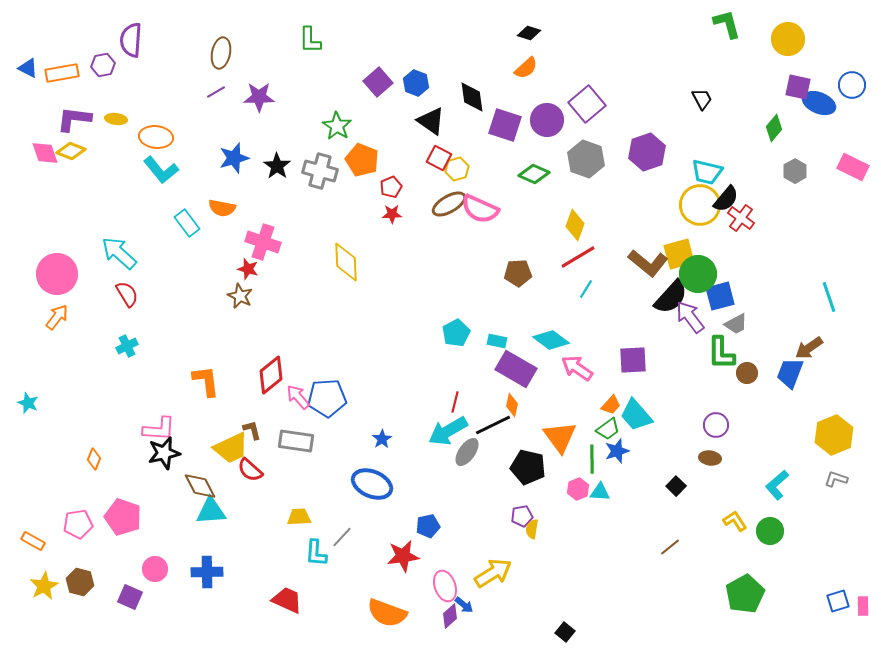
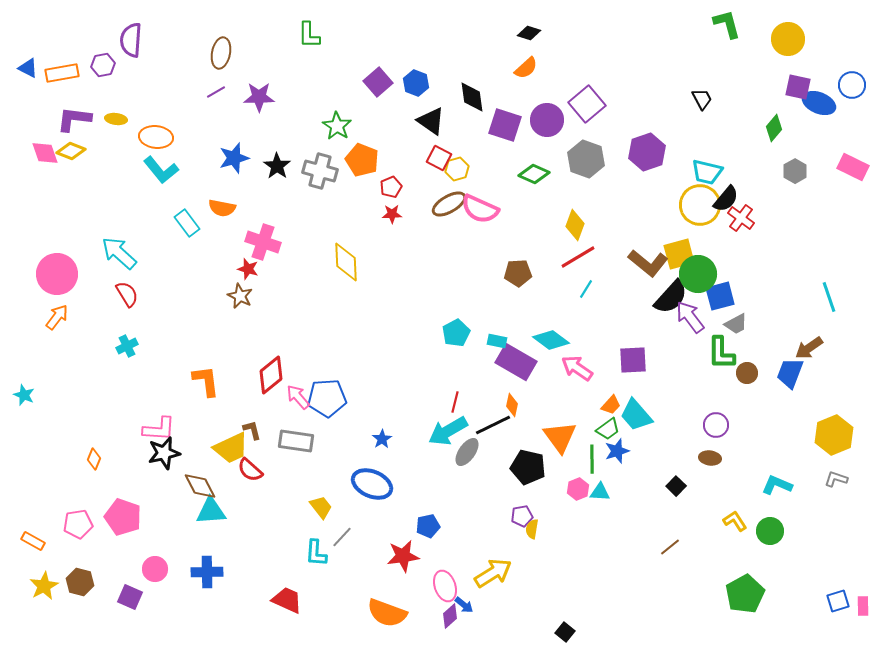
green L-shape at (310, 40): moved 1 px left, 5 px up
purple rectangle at (516, 369): moved 7 px up
cyan star at (28, 403): moved 4 px left, 8 px up
cyan L-shape at (777, 485): rotated 64 degrees clockwise
yellow trapezoid at (299, 517): moved 22 px right, 10 px up; rotated 55 degrees clockwise
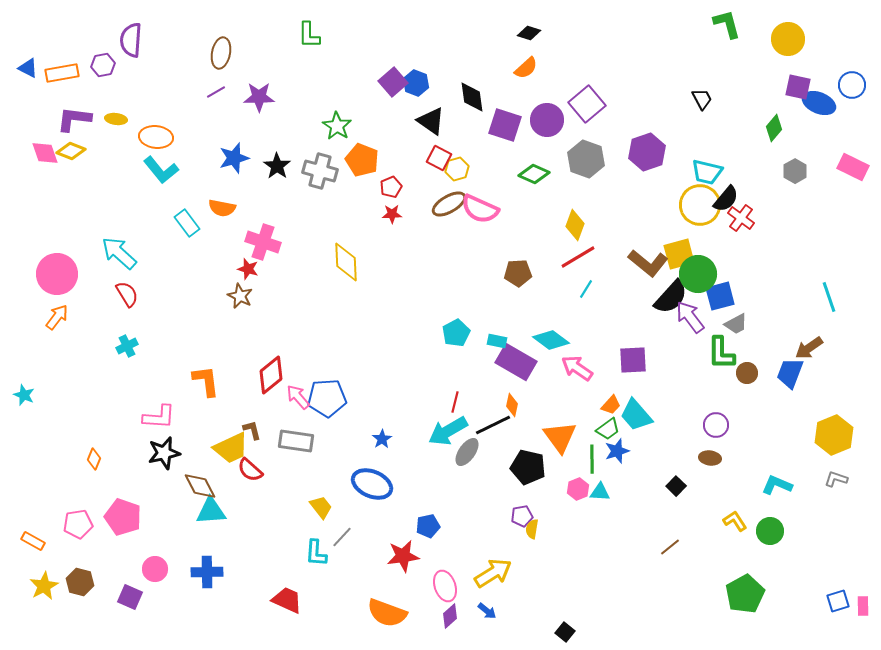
purple square at (378, 82): moved 15 px right
pink L-shape at (159, 429): moved 12 px up
blue arrow at (464, 605): moved 23 px right, 6 px down
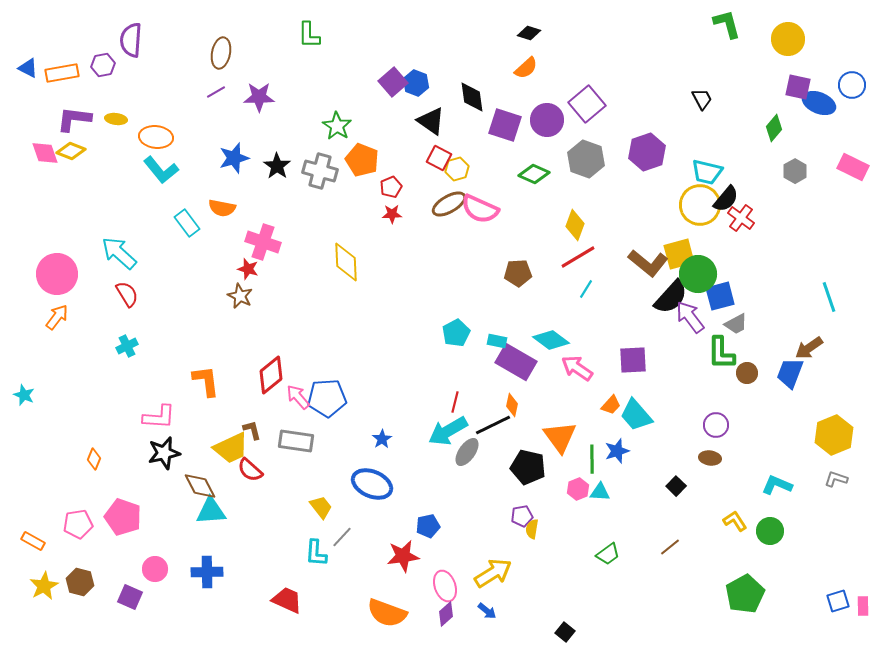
green trapezoid at (608, 429): moved 125 px down
purple diamond at (450, 616): moved 4 px left, 2 px up
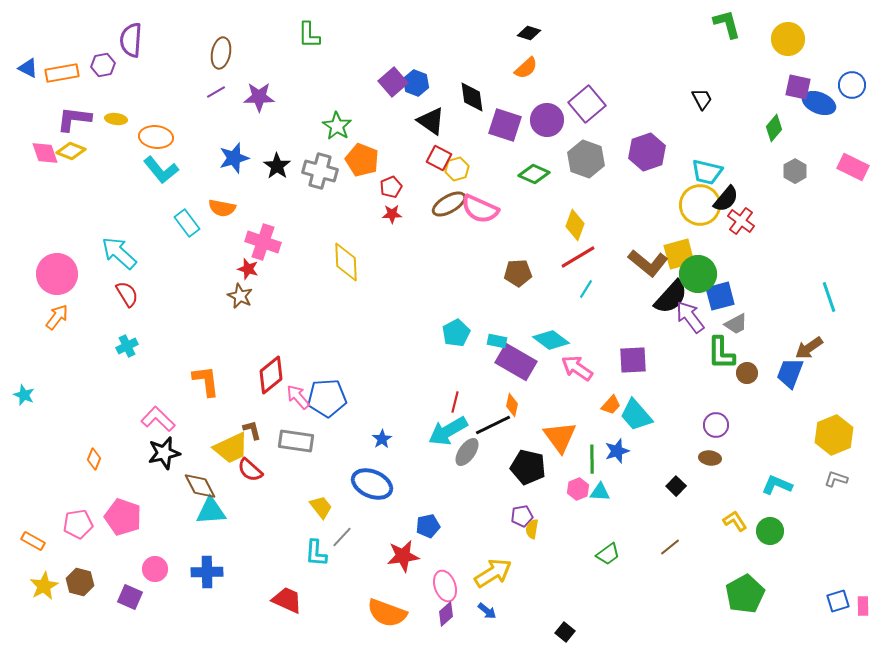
red cross at (741, 218): moved 3 px down
pink L-shape at (159, 417): moved 1 px left, 2 px down; rotated 140 degrees counterclockwise
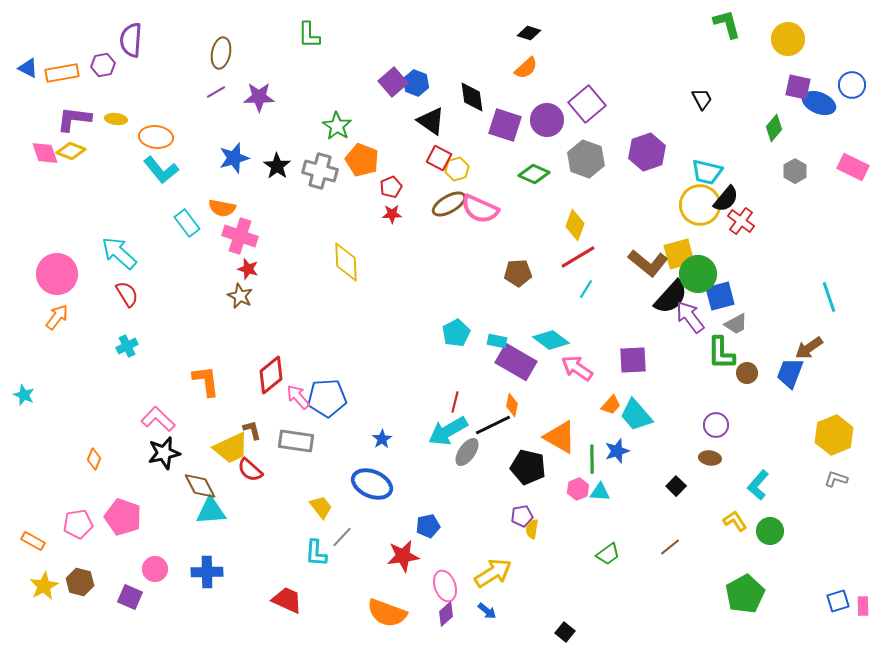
pink cross at (263, 242): moved 23 px left, 6 px up
orange triangle at (560, 437): rotated 24 degrees counterclockwise
cyan L-shape at (777, 485): moved 19 px left; rotated 72 degrees counterclockwise
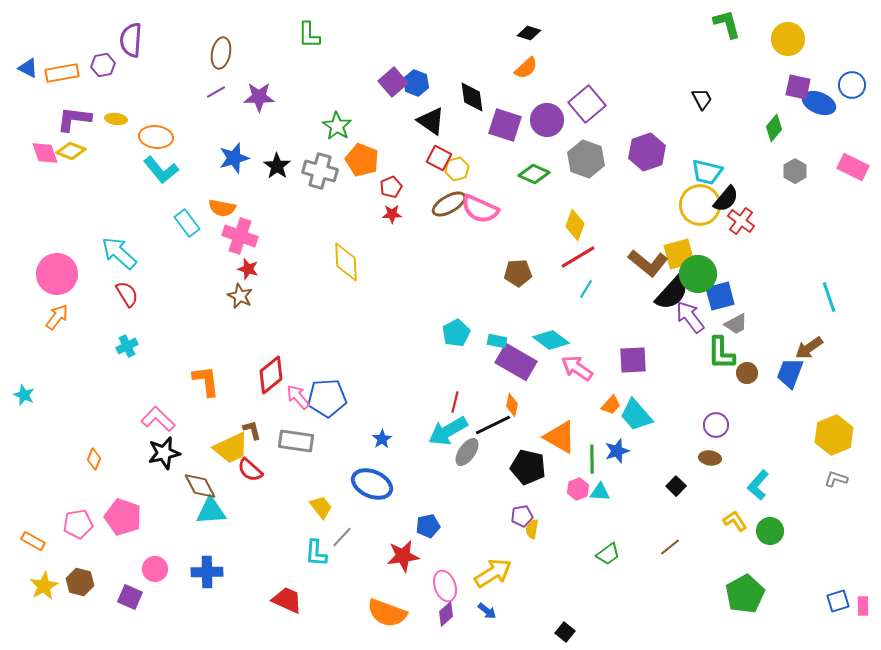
black semicircle at (671, 297): moved 1 px right, 4 px up
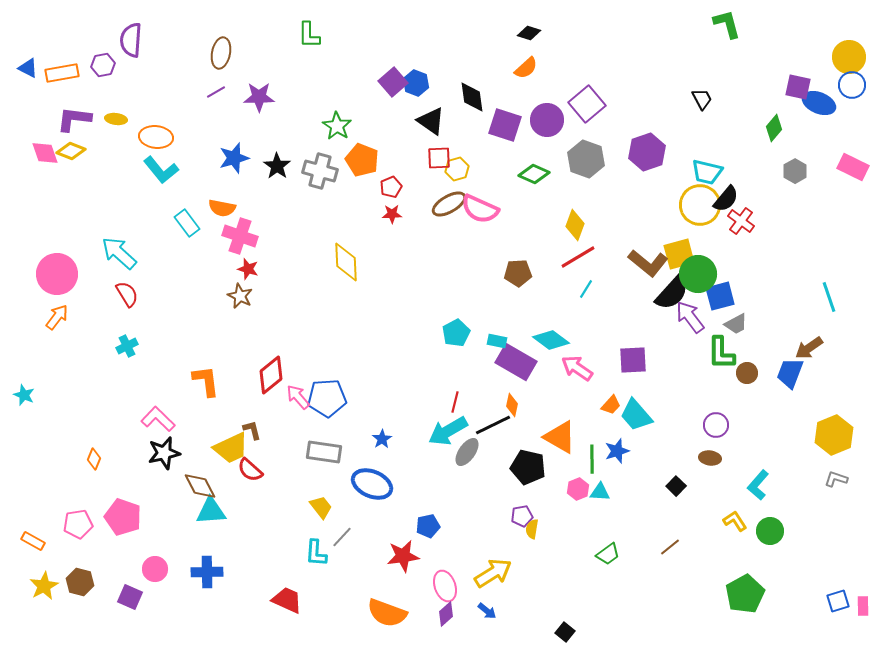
yellow circle at (788, 39): moved 61 px right, 18 px down
red square at (439, 158): rotated 30 degrees counterclockwise
gray rectangle at (296, 441): moved 28 px right, 11 px down
